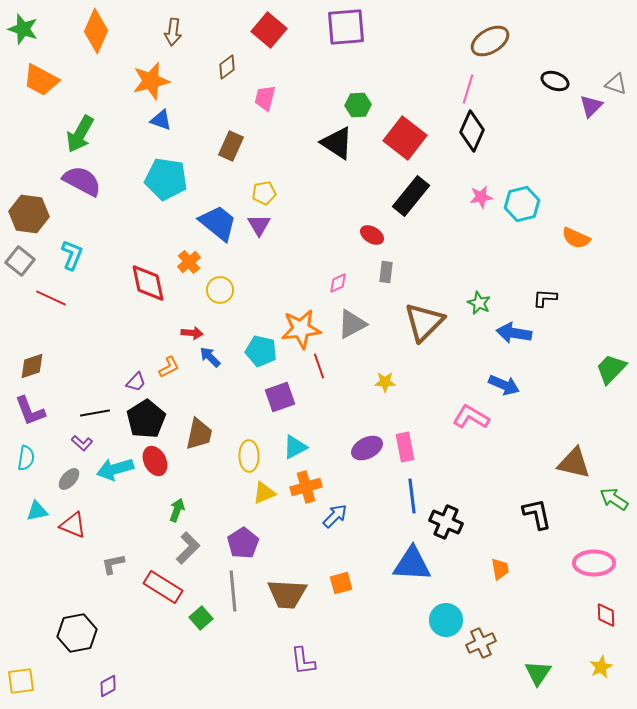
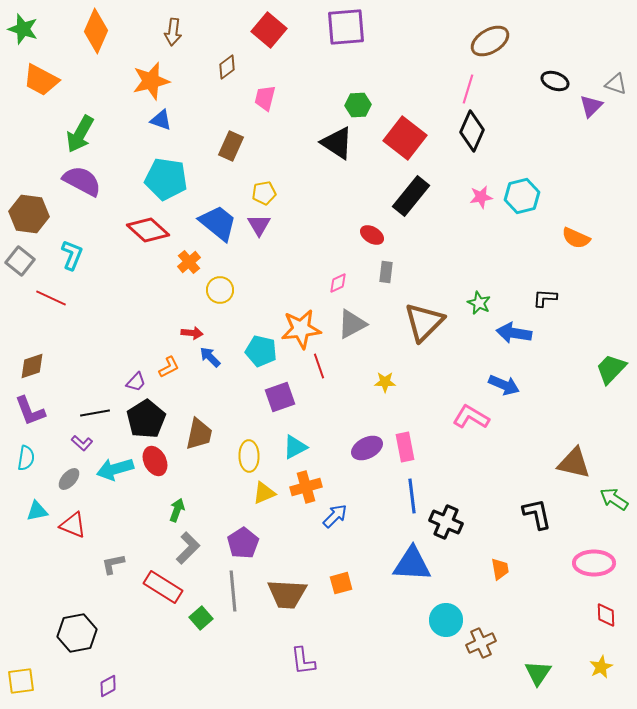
cyan hexagon at (522, 204): moved 8 px up
red diamond at (148, 283): moved 53 px up; rotated 36 degrees counterclockwise
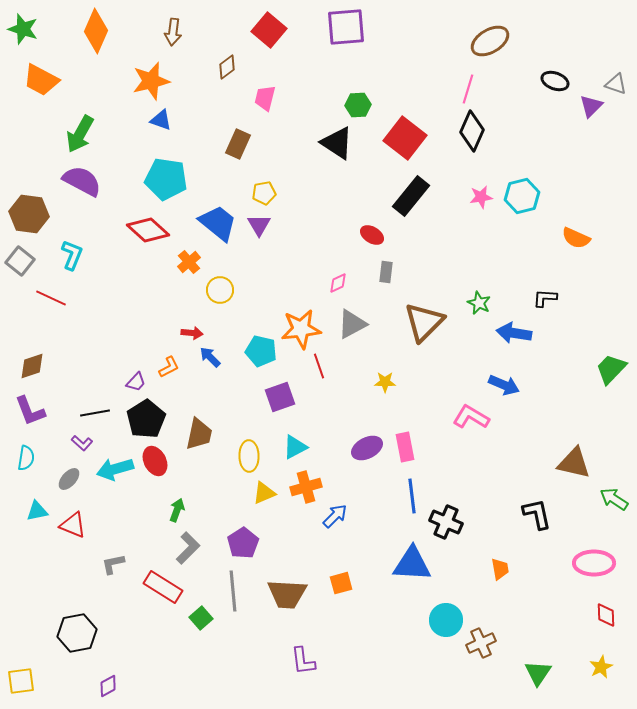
brown rectangle at (231, 146): moved 7 px right, 2 px up
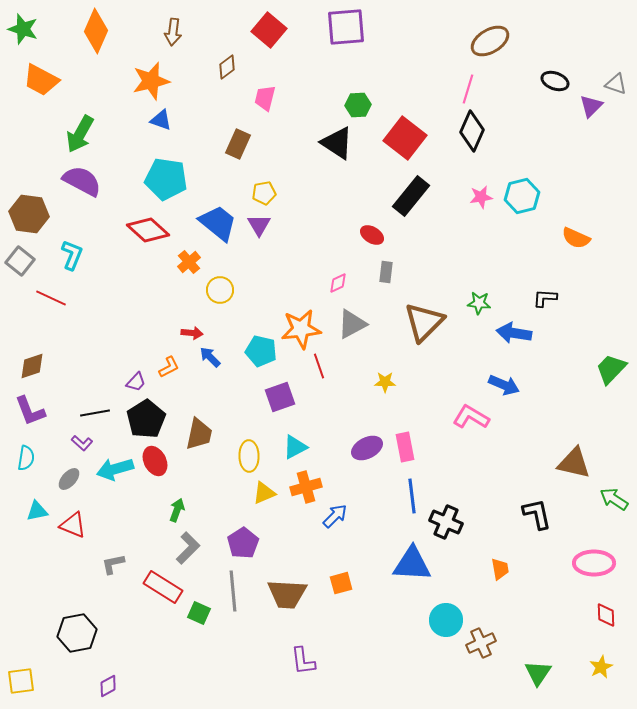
green star at (479, 303): rotated 20 degrees counterclockwise
green square at (201, 618): moved 2 px left, 5 px up; rotated 25 degrees counterclockwise
